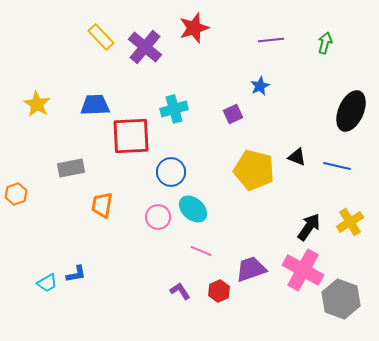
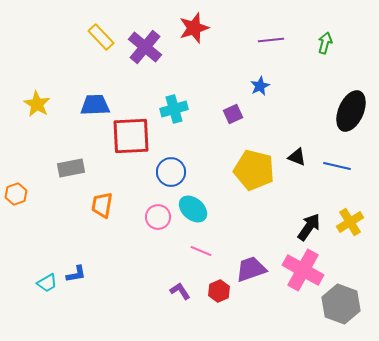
gray hexagon: moved 5 px down
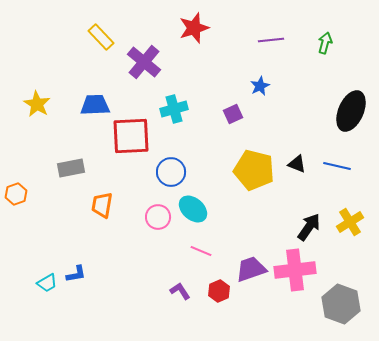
purple cross: moved 1 px left, 15 px down
black triangle: moved 7 px down
pink cross: moved 8 px left; rotated 36 degrees counterclockwise
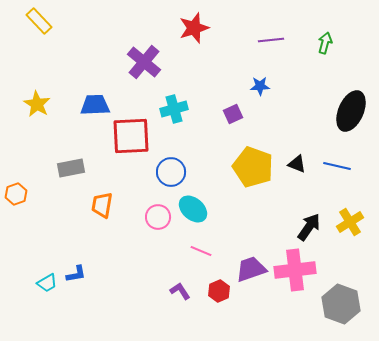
yellow rectangle: moved 62 px left, 16 px up
blue star: rotated 24 degrees clockwise
yellow pentagon: moved 1 px left, 3 px up; rotated 6 degrees clockwise
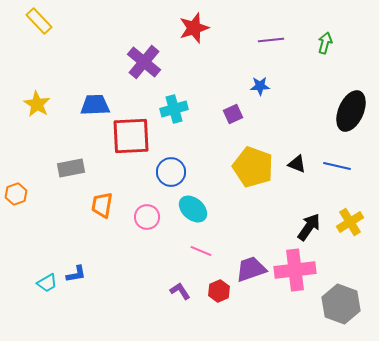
pink circle: moved 11 px left
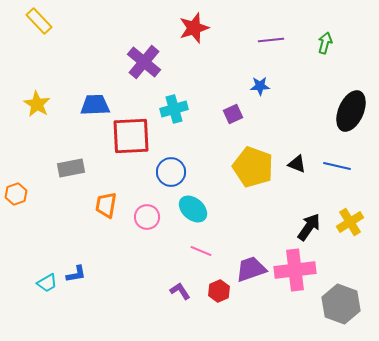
orange trapezoid: moved 4 px right
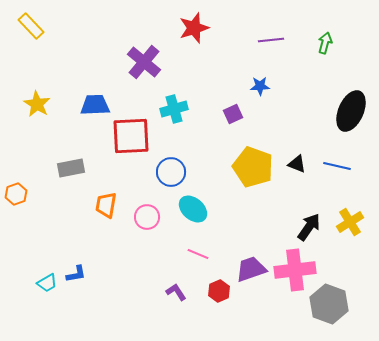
yellow rectangle: moved 8 px left, 5 px down
pink line: moved 3 px left, 3 px down
purple L-shape: moved 4 px left, 1 px down
gray hexagon: moved 12 px left
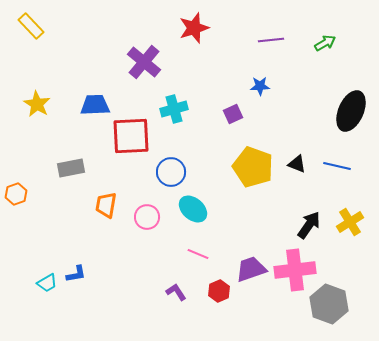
green arrow: rotated 45 degrees clockwise
black arrow: moved 2 px up
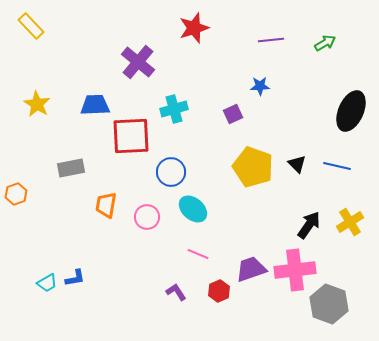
purple cross: moved 6 px left
black triangle: rotated 24 degrees clockwise
blue L-shape: moved 1 px left, 4 px down
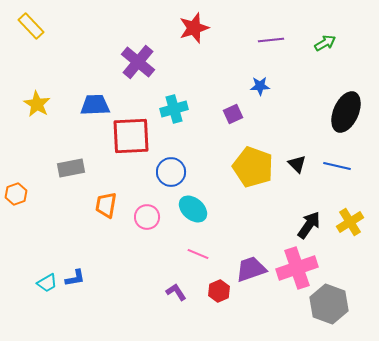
black ellipse: moved 5 px left, 1 px down
pink cross: moved 2 px right, 2 px up; rotated 12 degrees counterclockwise
